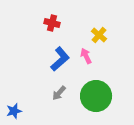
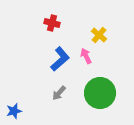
green circle: moved 4 px right, 3 px up
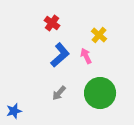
red cross: rotated 21 degrees clockwise
blue L-shape: moved 4 px up
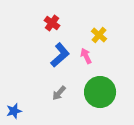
green circle: moved 1 px up
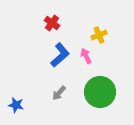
yellow cross: rotated 28 degrees clockwise
blue star: moved 2 px right, 6 px up; rotated 28 degrees clockwise
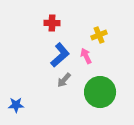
red cross: rotated 35 degrees counterclockwise
gray arrow: moved 5 px right, 13 px up
blue star: rotated 14 degrees counterclockwise
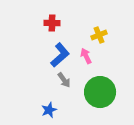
gray arrow: rotated 77 degrees counterclockwise
blue star: moved 33 px right, 5 px down; rotated 21 degrees counterclockwise
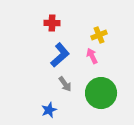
pink arrow: moved 6 px right
gray arrow: moved 1 px right, 4 px down
green circle: moved 1 px right, 1 px down
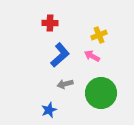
red cross: moved 2 px left
pink arrow: rotated 35 degrees counterclockwise
gray arrow: rotated 112 degrees clockwise
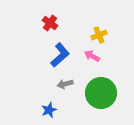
red cross: rotated 35 degrees clockwise
